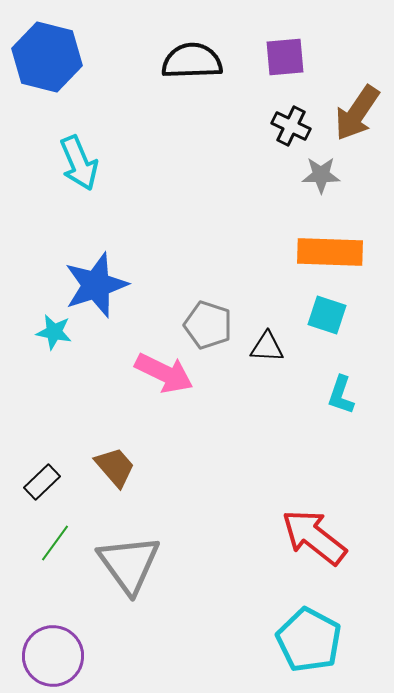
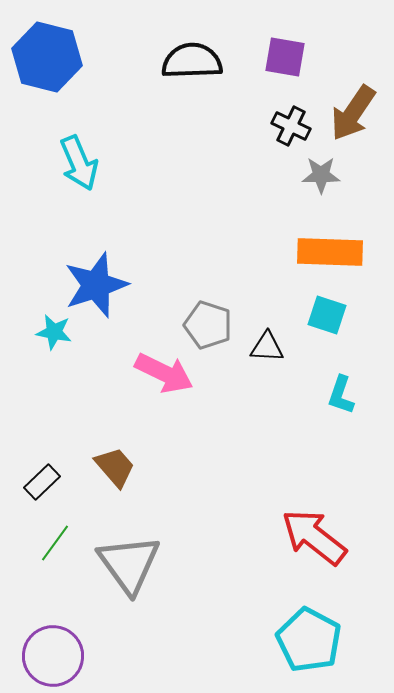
purple square: rotated 15 degrees clockwise
brown arrow: moved 4 px left
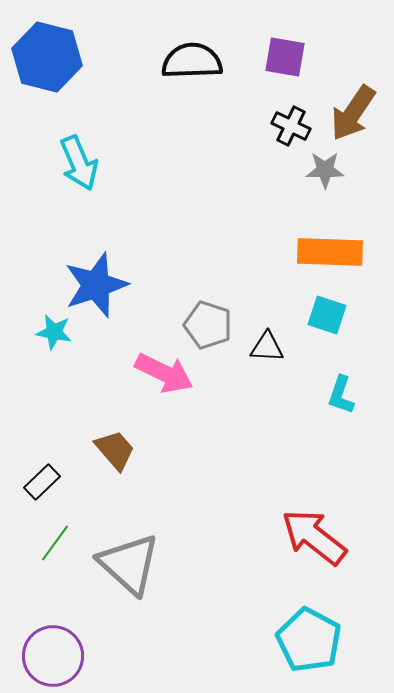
gray star: moved 4 px right, 5 px up
brown trapezoid: moved 17 px up
gray triangle: rotated 12 degrees counterclockwise
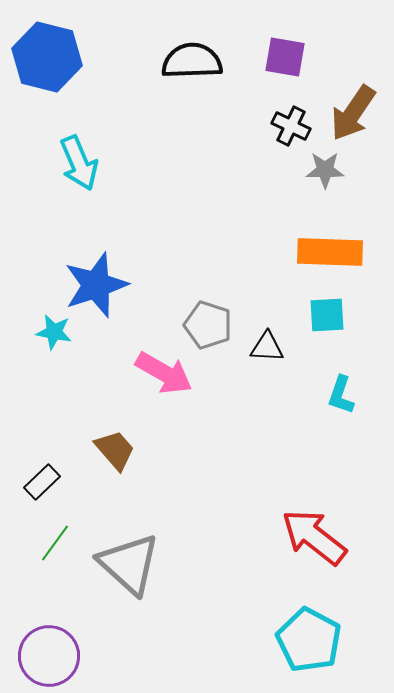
cyan square: rotated 21 degrees counterclockwise
pink arrow: rotated 4 degrees clockwise
purple circle: moved 4 px left
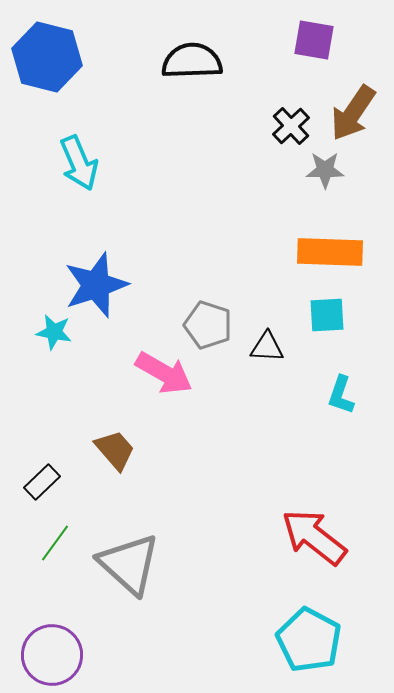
purple square: moved 29 px right, 17 px up
black cross: rotated 21 degrees clockwise
purple circle: moved 3 px right, 1 px up
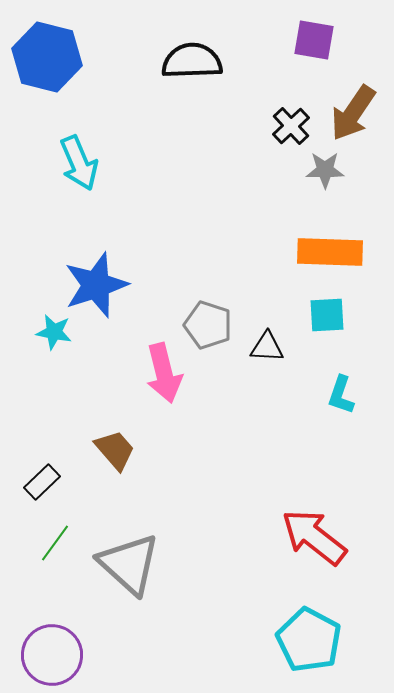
pink arrow: rotated 46 degrees clockwise
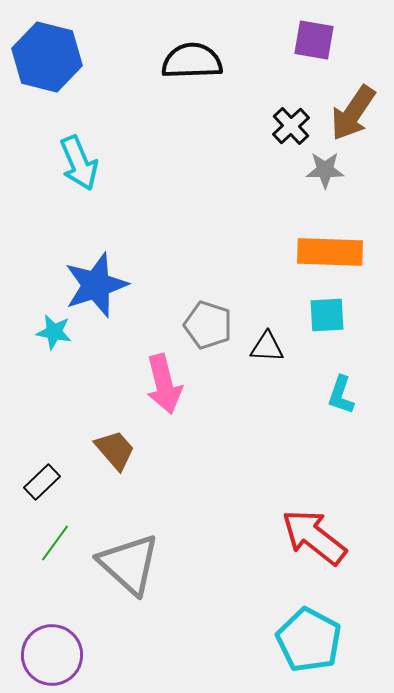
pink arrow: moved 11 px down
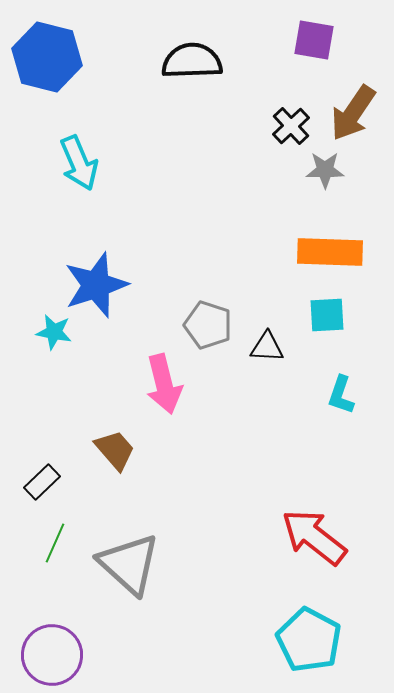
green line: rotated 12 degrees counterclockwise
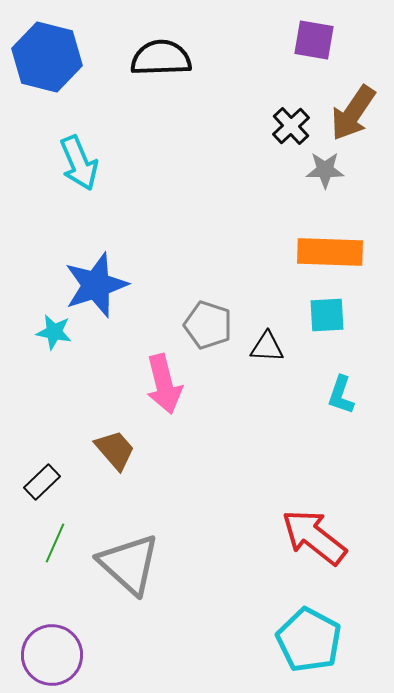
black semicircle: moved 31 px left, 3 px up
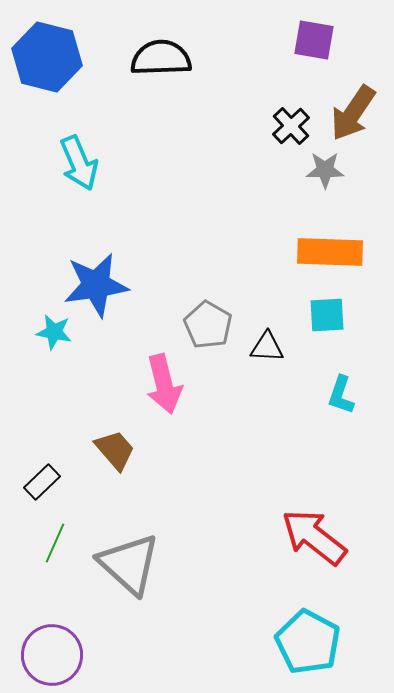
blue star: rotated 10 degrees clockwise
gray pentagon: rotated 12 degrees clockwise
cyan pentagon: moved 1 px left, 2 px down
